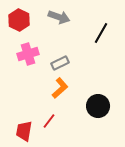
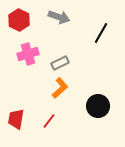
red trapezoid: moved 8 px left, 12 px up
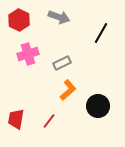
gray rectangle: moved 2 px right
orange L-shape: moved 8 px right, 2 px down
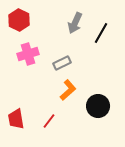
gray arrow: moved 16 px right, 6 px down; rotated 95 degrees clockwise
red trapezoid: rotated 20 degrees counterclockwise
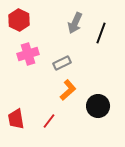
black line: rotated 10 degrees counterclockwise
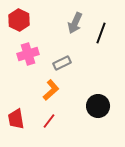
orange L-shape: moved 17 px left
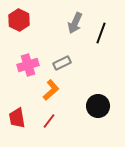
pink cross: moved 11 px down
red trapezoid: moved 1 px right, 1 px up
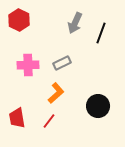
pink cross: rotated 15 degrees clockwise
orange L-shape: moved 5 px right, 3 px down
